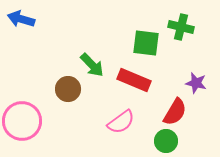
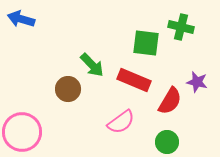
purple star: moved 1 px right, 1 px up
red semicircle: moved 5 px left, 11 px up
pink circle: moved 11 px down
green circle: moved 1 px right, 1 px down
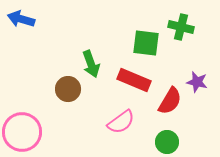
green arrow: moved 1 px left, 1 px up; rotated 24 degrees clockwise
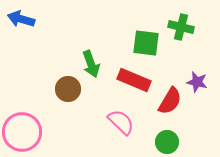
pink semicircle: rotated 100 degrees counterclockwise
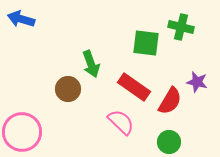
red rectangle: moved 7 px down; rotated 12 degrees clockwise
green circle: moved 2 px right
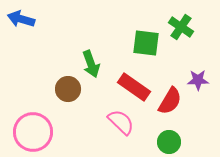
green cross: rotated 20 degrees clockwise
purple star: moved 1 px right, 2 px up; rotated 15 degrees counterclockwise
pink circle: moved 11 px right
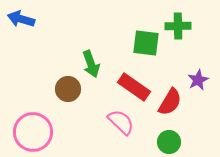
green cross: moved 3 px left, 1 px up; rotated 35 degrees counterclockwise
purple star: rotated 25 degrees counterclockwise
red semicircle: moved 1 px down
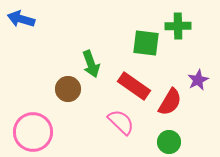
red rectangle: moved 1 px up
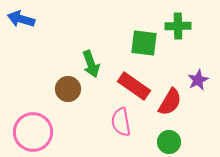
green square: moved 2 px left
pink semicircle: rotated 144 degrees counterclockwise
